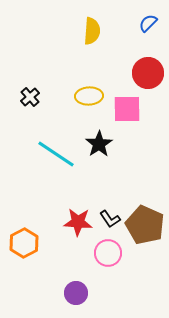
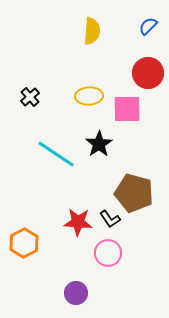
blue semicircle: moved 3 px down
brown pentagon: moved 11 px left, 32 px up; rotated 9 degrees counterclockwise
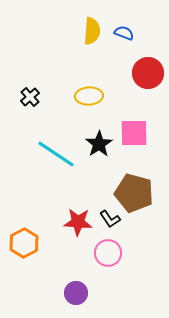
blue semicircle: moved 24 px left, 7 px down; rotated 66 degrees clockwise
pink square: moved 7 px right, 24 px down
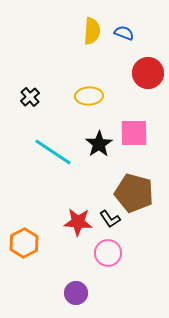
cyan line: moved 3 px left, 2 px up
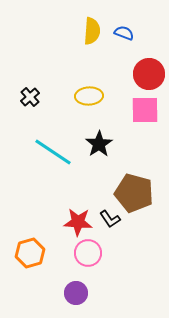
red circle: moved 1 px right, 1 px down
pink square: moved 11 px right, 23 px up
orange hexagon: moved 6 px right, 10 px down; rotated 12 degrees clockwise
pink circle: moved 20 px left
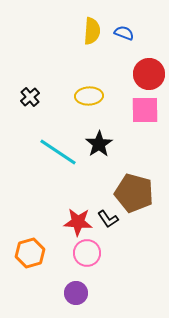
cyan line: moved 5 px right
black L-shape: moved 2 px left
pink circle: moved 1 px left
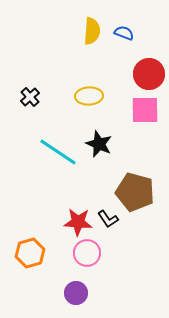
black star: rotated 16 degrees counterclockwise
brown pentagon: moved 1 px right, 1 px up
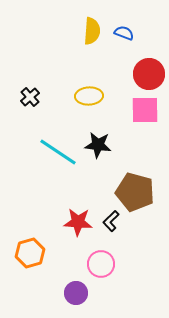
black star: moved 1 px left, 1 px down; rotated 16 degrees counterclockwise
black L-shape: moved 3 px right, 2 px down; rotated 80 degrees clockwise
pink circle: moved 14 px right, 11 px down
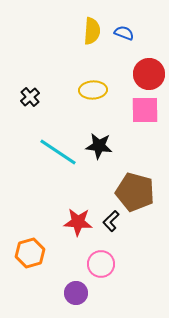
yellow ellipse: moved 4 px right, 6 px up
black star: moved 1 px right, 1 px down
